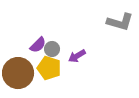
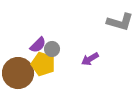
purple arrow: moved 13 px right, 3 px down
yellow pentagon: moved 6 px left, 4 px up
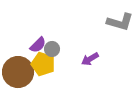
brown circle: moved 1 px up
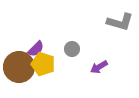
purple semicircle: moved 2 px left, 4 px down
gray circle: moved 20 px right
purple arrow: moved 9 px right, 8 px down
brown circle: moved 1 px right, 5 px up
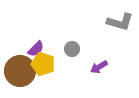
brown circle: moved 1 px right, 4 px down
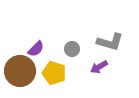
gray L-shape: moved 10 px left, 20 px down
yellow pentagon: moved 11 px right, 9 px down
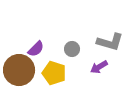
brown circle: moved 1 px left, 1 px up
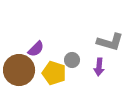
gray circle: moved 11 px down
purple arrow: rotated 54 degrees counterclockwise
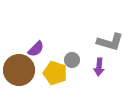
yellow pentagon: moved 1 px right
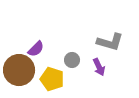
purple arrow: rotated 30 degrees counterclockwise
yellow pentagon: moved 3 px left, 6 px down
